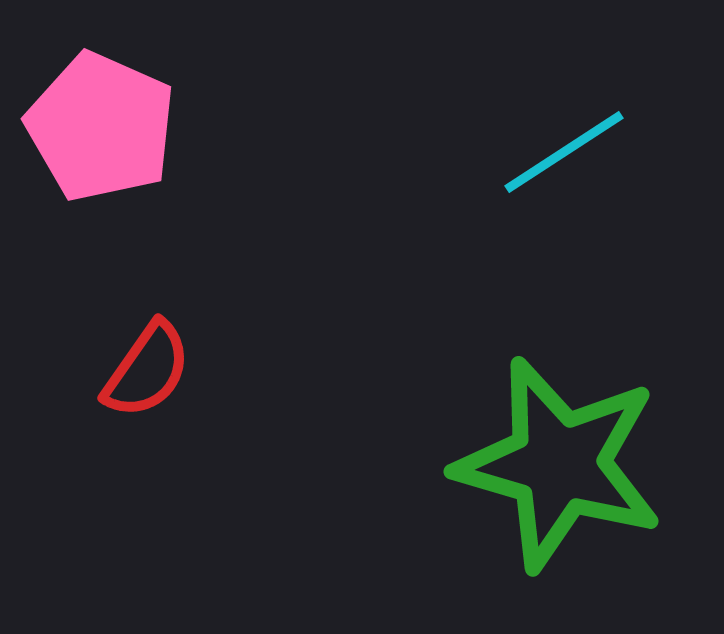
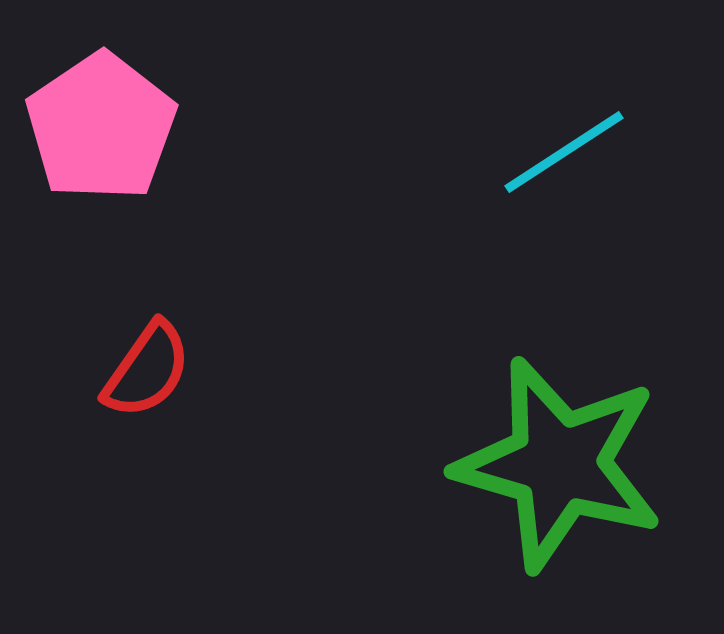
pink pentagon: rotated 14 degrees clockwise
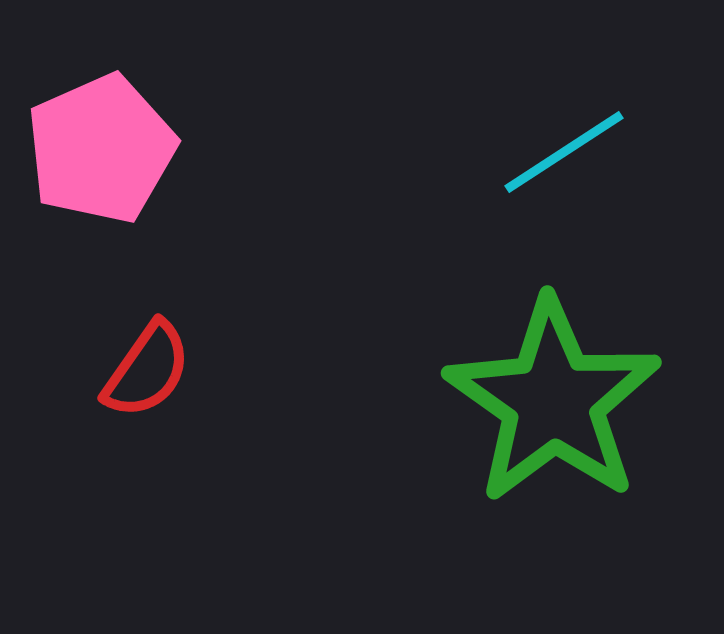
pink pentagon: moved 22 px down; rotated 10 degrees clockwise
green star: moved 6 px left, 63 px up; rotated 19 degrees clockwise
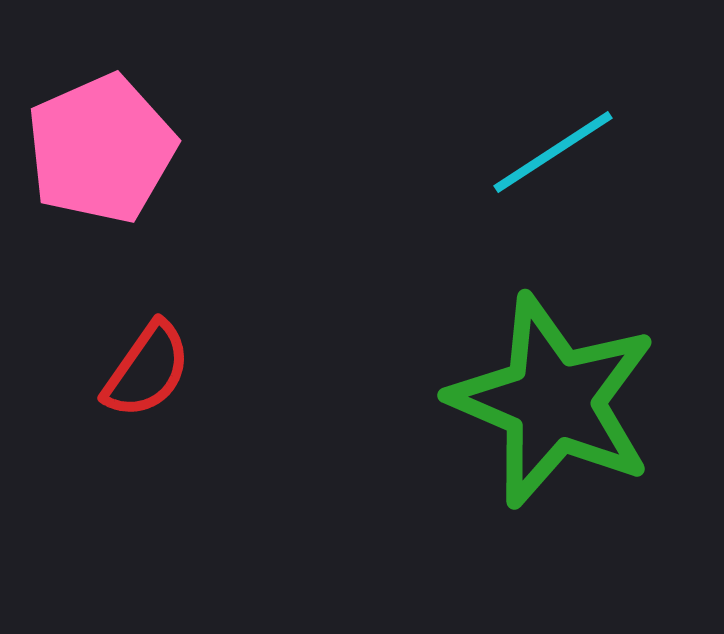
cyan line: moved 11 px left
green star: rotated 12 degrees counterclockwise
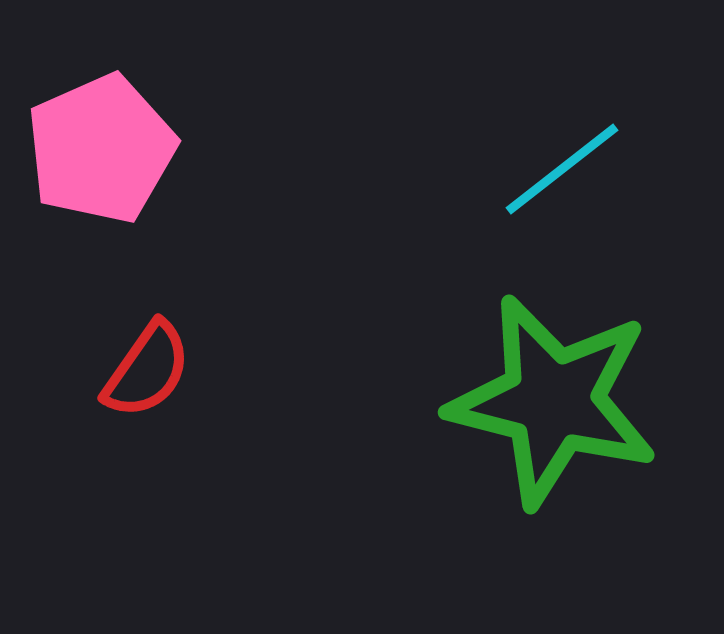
cyan line: moved 9 px right, 17 px down; rotated 5 degrees counterclockwise
green star: rotated 9 degrees counterclockwise
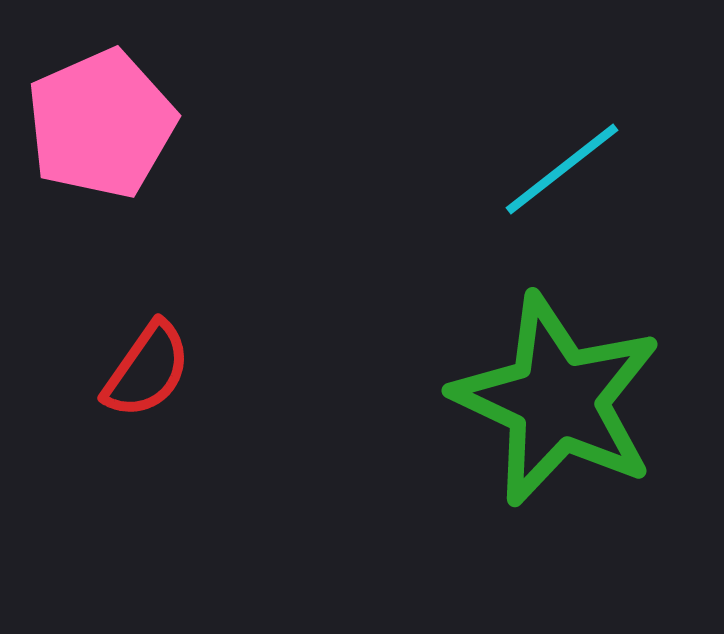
pink pentagon: moved 25 px up
green star: moved 4 px right, 1 px up; rotated 11 degrees clockwise
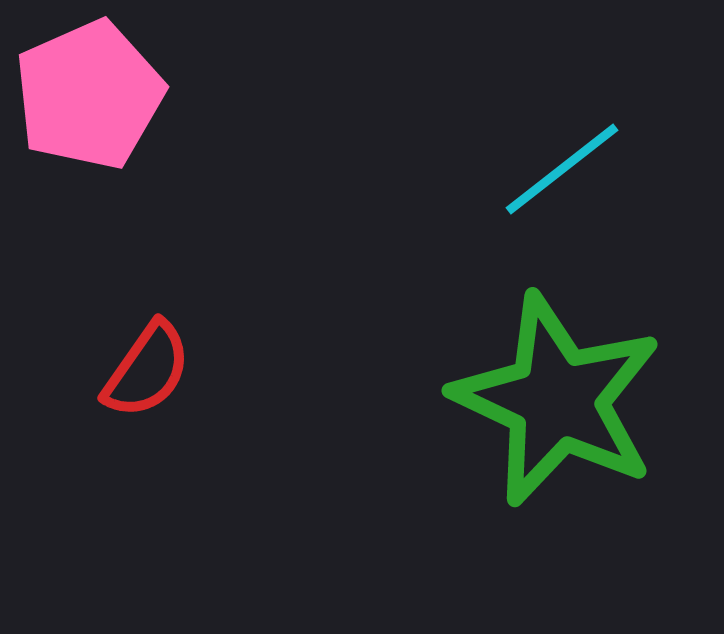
pink pentagon: moved 12 px left, 29 px up
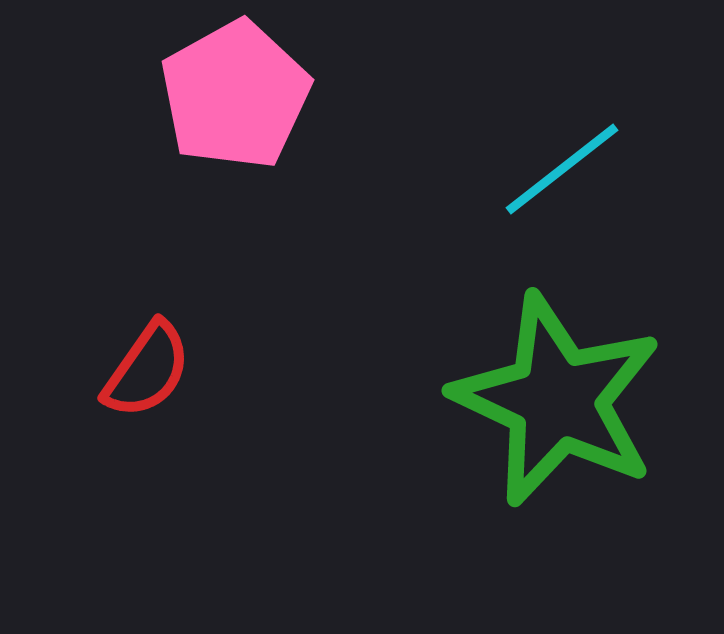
pink pentagon: moved 146 px right; rotated 5 degrees counterclockwise
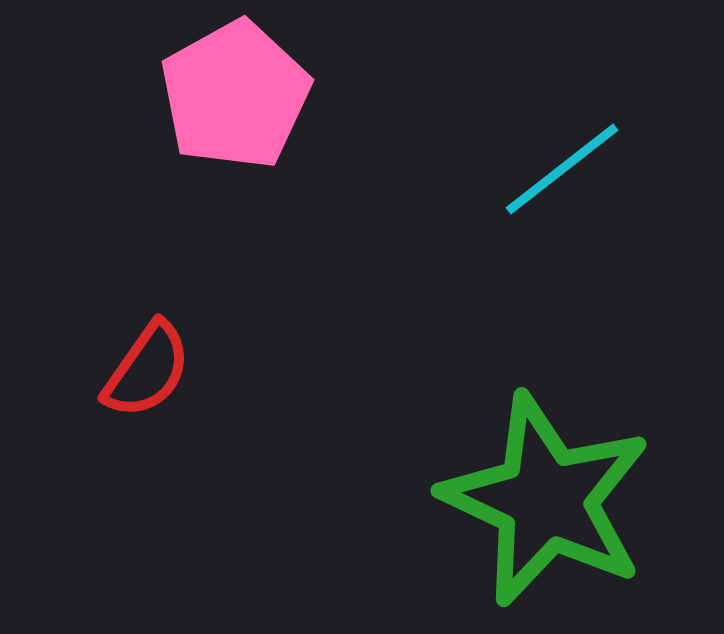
green star: moved 11 px left, 100 px down
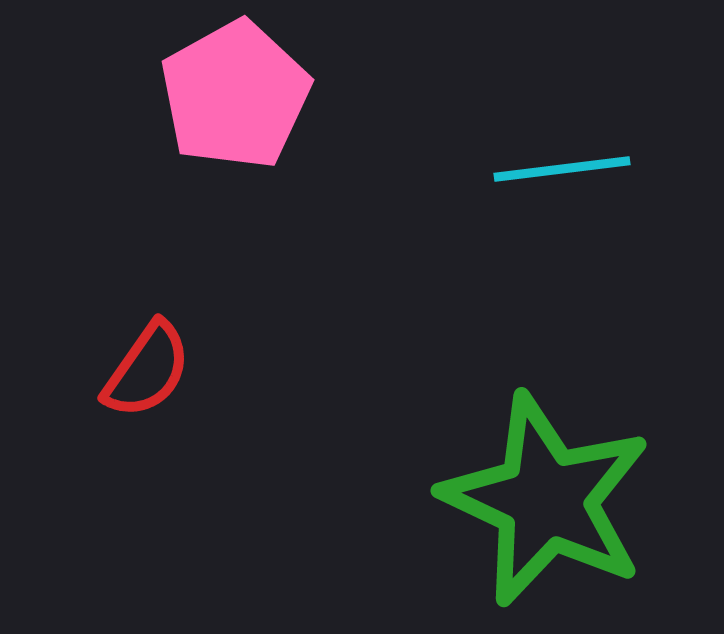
cyan line: rotated 31 degrees clockwise
